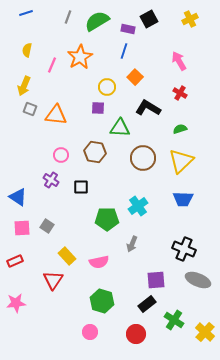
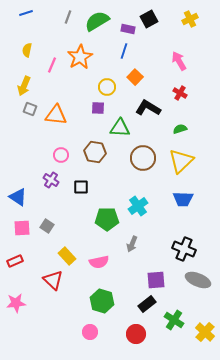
red triangle at (53, 280): rotated 20 degrees counterclockwise
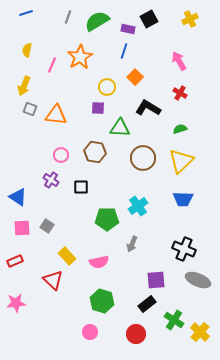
yellow cross at (205, 332): moved 5 px left
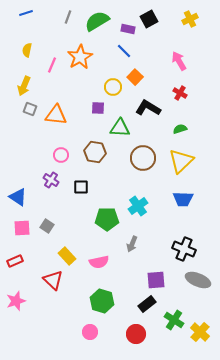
blue line at (124, 51): rotated 63 degrees counterclockwise
yellow circle at (107, 87): moved 6 px right
pink star at (16, 303): moved 2 px up; rotated 12 degrees counterclockwise
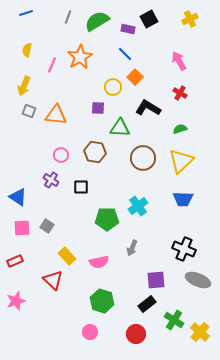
blue line at (124, 51): moved 1 px right, 3 px down
gray square at (30, 109): moved 1 px left, 2 px down
gray arrow at (132, 244): moved 4 px down
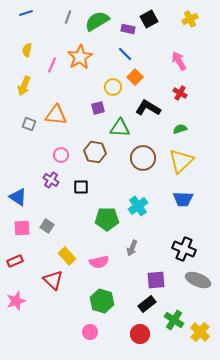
purple square at (98, 108): rotated 16 degrees counterclockwise
gray square at (29, 111): moved 13 px down
red circle at (136, 334): moved 4 px right
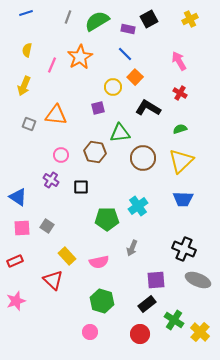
green triangle at (120, 128): moved 5 px down; rotated 10 degrees counterclockwise
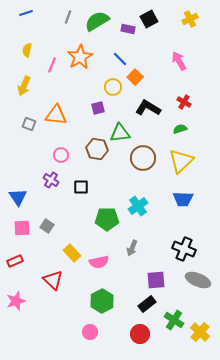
blue line at (125, 54): moved 5 px left, 5 px down
red cross at (180, 93): moved 4 px right, 9 px down
brown hexagon at (95, 152): moved 2 px right, 3 px up
blue triangle at (18, 197): rotated 24 degrees clockwise
yellow rectangle at (67, 256): moved 5 px right, 3 px up
green hexagon at (102, 301): rotated 15 degrees clockwise
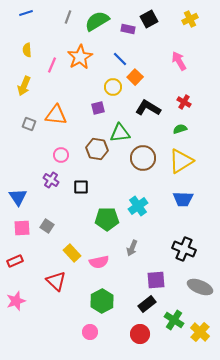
yellow semicircle at (27, 50): rotated 16 degrees counterclockwise
yellow triangle at (181, 161): rotated 12 degrees clockwise
red triangle at (53, 280): moved 3 px right, 1 px down
gray ellipse at (198, 280): moved 2 px right, 7 px down
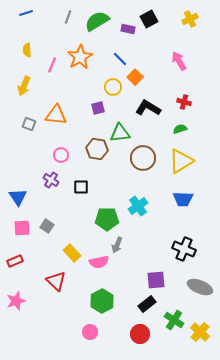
red cross at (184, 102): rotated 16 degrees counterclockwise
gray arrow at (132, 248): moved 15 px left, 3 px up
